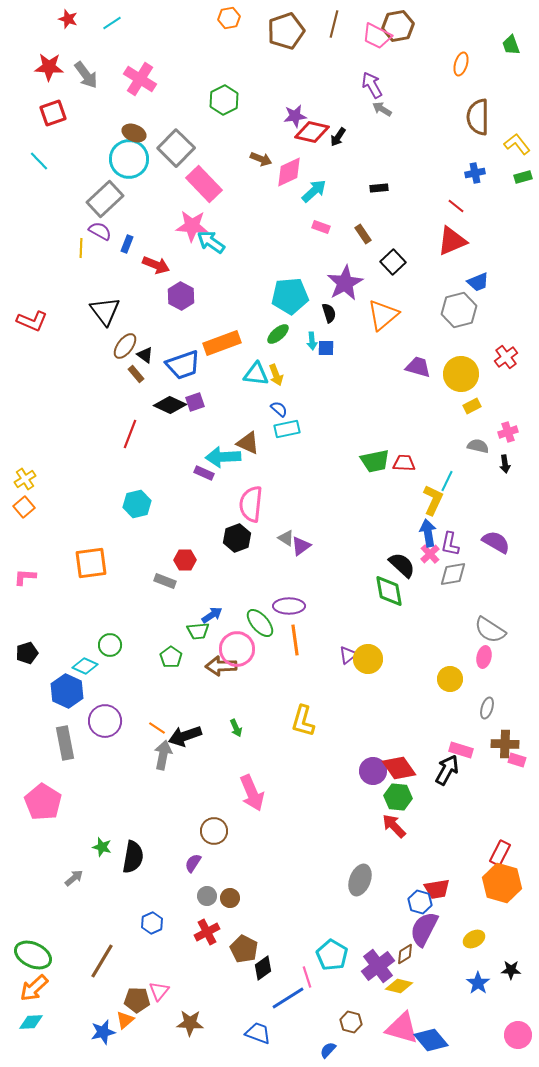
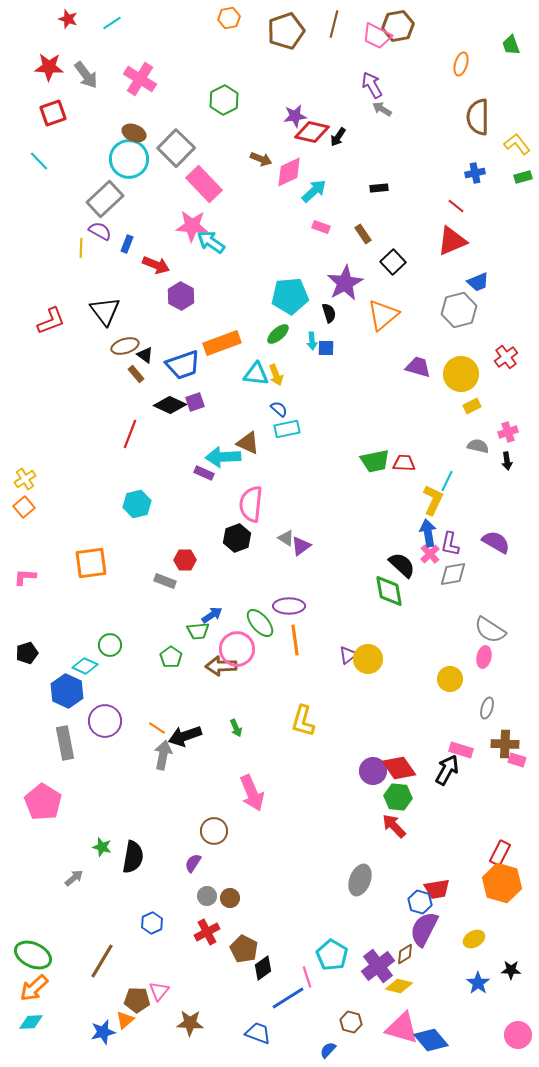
red L-shape at (32, 321): moved 19 px right; rotated 44 degrees counterclockwise
brown ellipse at (125, 346): rotated 36 degrees clockwise
black arrow at (505, 464): moved 2 px right, 3 px up
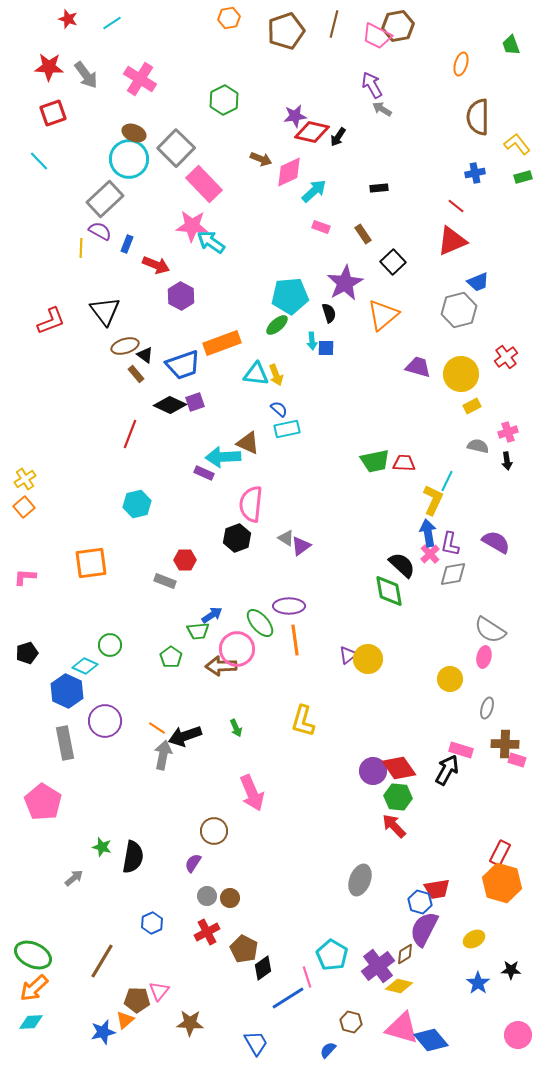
green ellipse at (278, 334): moved 1 px left, 9 px up
blue trapezoid at (258, 1033): moved 2 px left, 10 px down; rotated 40 degrees clockwise
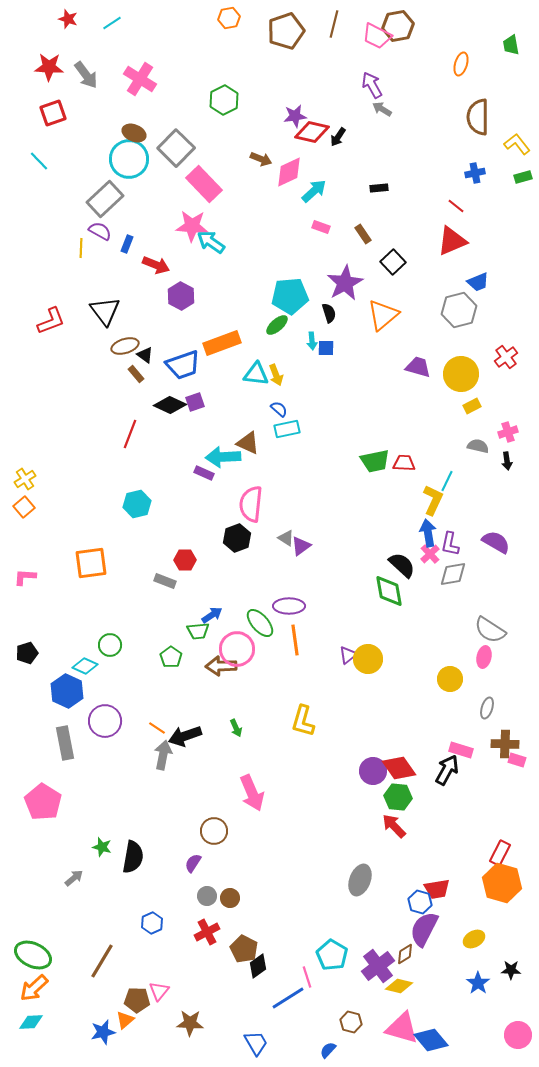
green trapezoid at (511, 45): rotated 10 degrees clockwise
black diamond at (263, 968): moved 5 px left, 2 px up
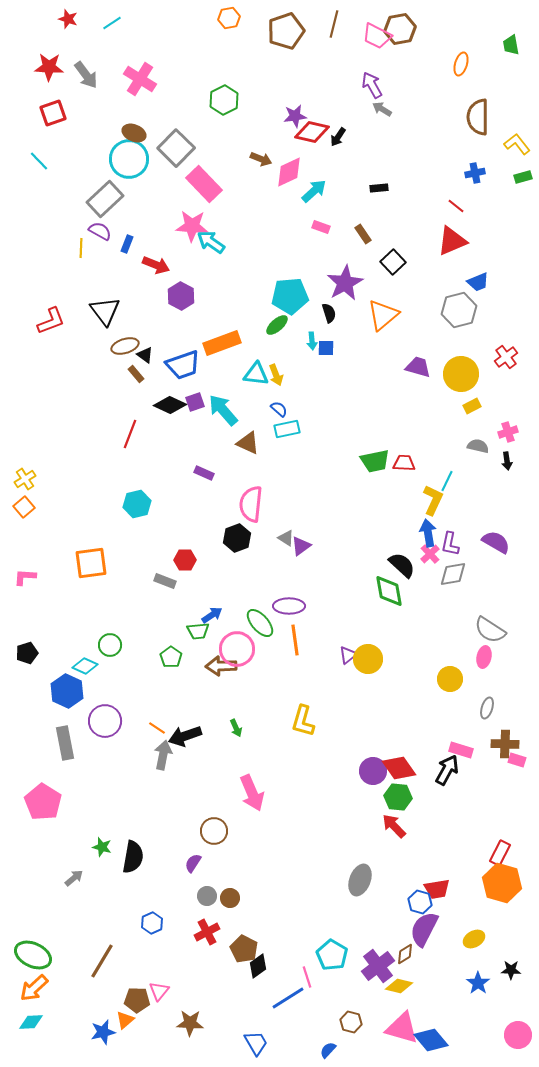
brown hexagon at (398, 26): moved 2 px right, 3 px down
cyan arrow at (223, 457): moved 47 px up; rotated 52 degrees clockwise
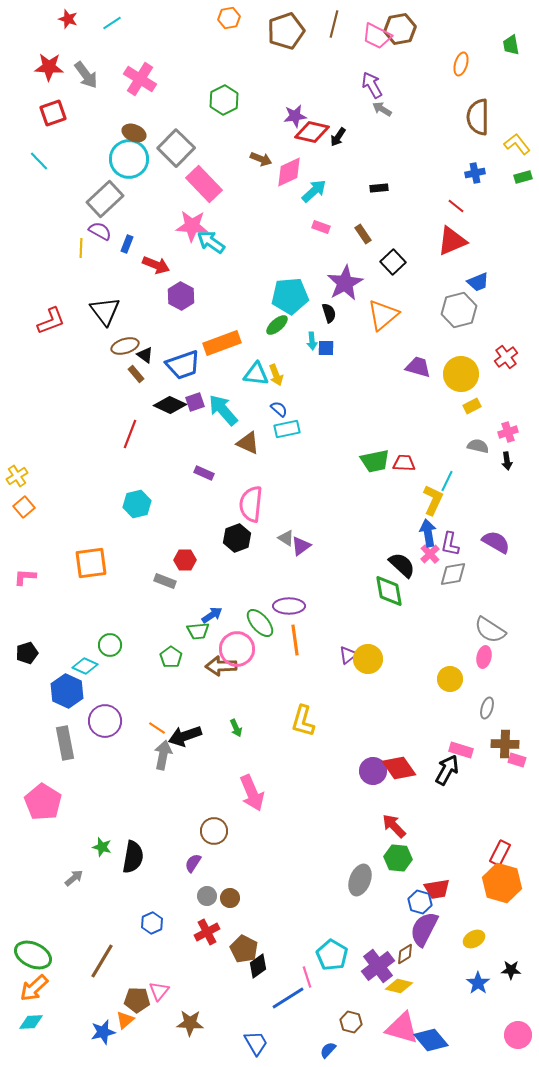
yellow cross at (25, 479): moved 8 px left, 3 px up
green hexagon at (398, 797): moved 61 px down
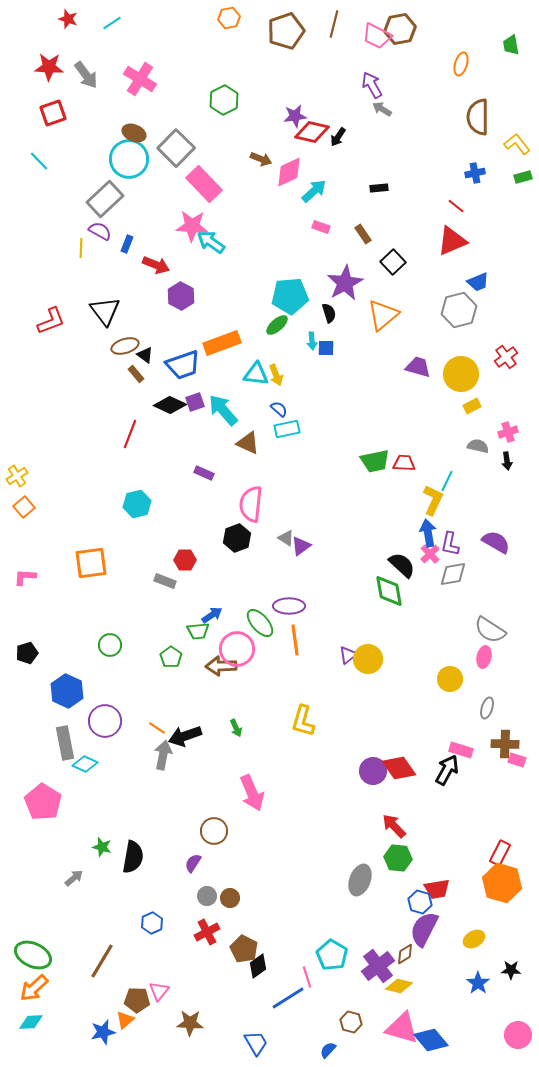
cyan diamond at (85, 666): moved 98 px down
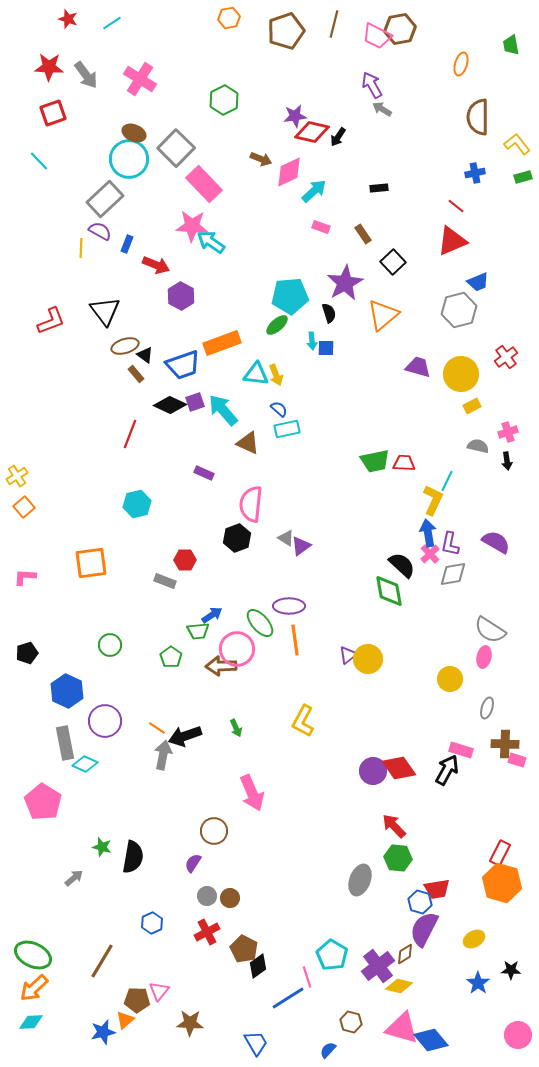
yellow L-shape at (303, 721): rotated 12 degrees clockwise
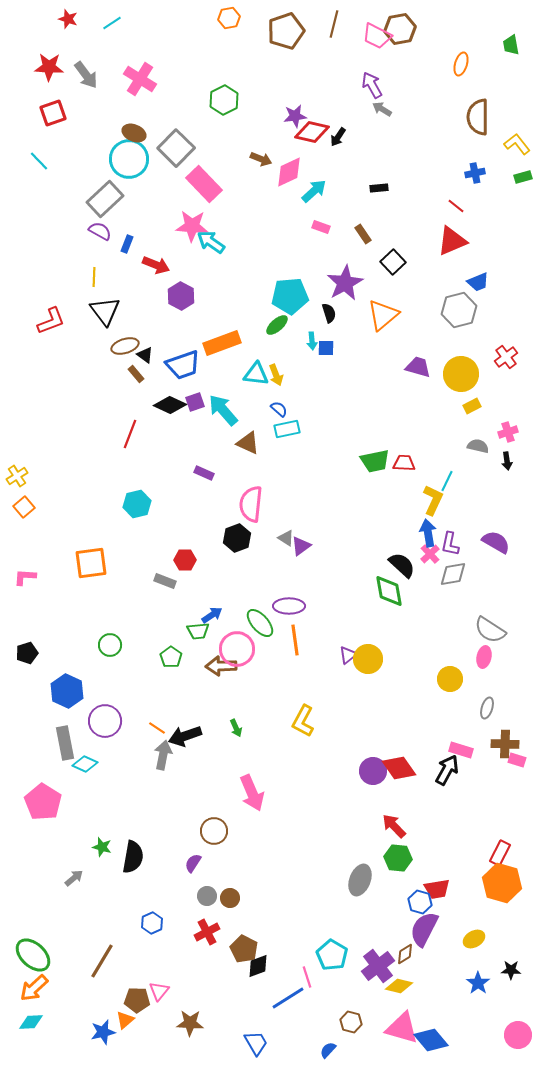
yellow line at (81, 248): moved 13 px right, 29 px down
green ellipse at (33, 955): rotated 18 degrees clockwise
black diamond at (258, 966): rotated 15 degrees clockwise
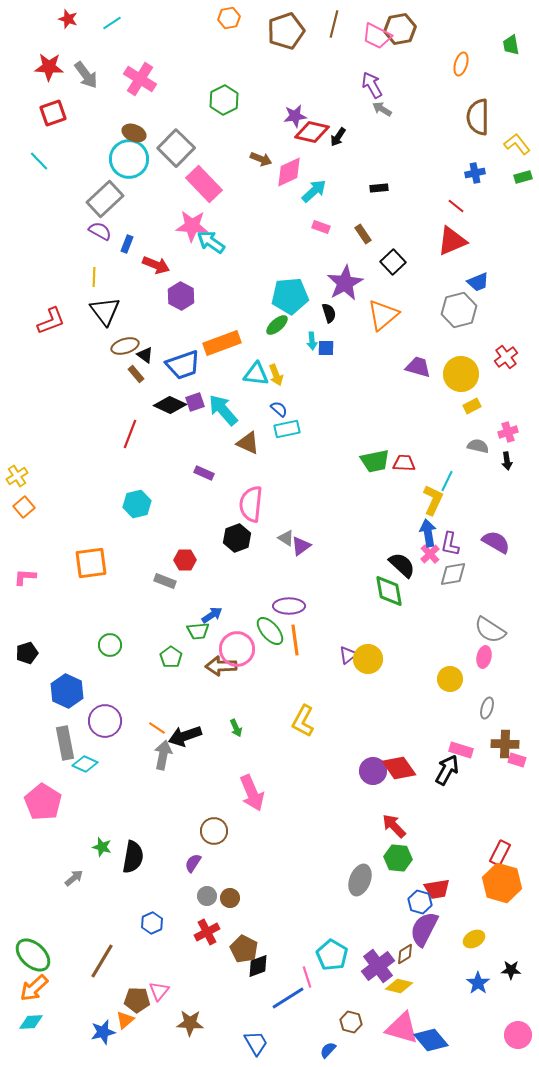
green ellipse at (260, 623): moved 10 px right, 8 px down
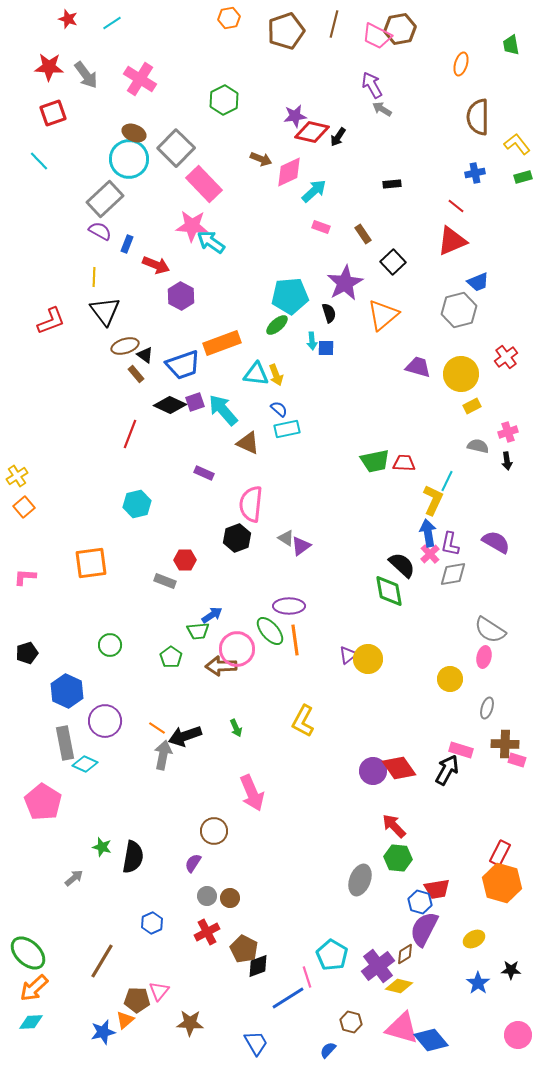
black rectangle at (379, 188): moved 13 px right, 4 px up
green ellipse at (33, 955): moved 5 px left, 2 px up
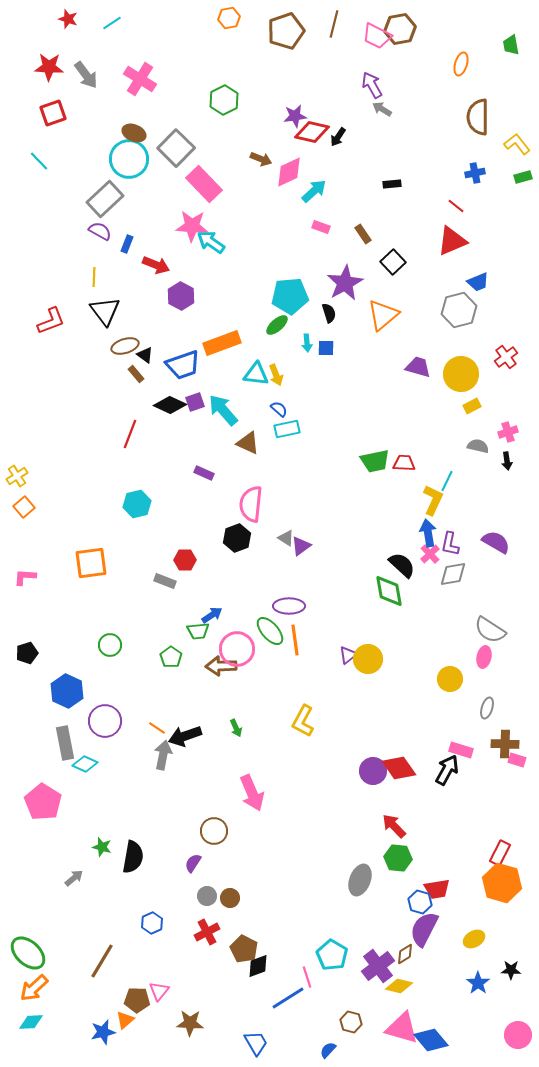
cyan arrow at (312, 341): moved 5 px left, 2 px down
